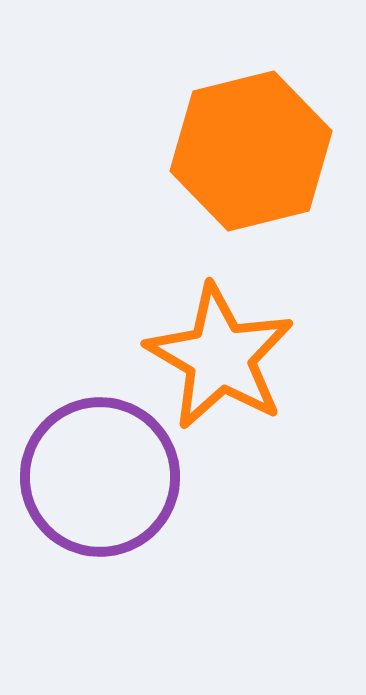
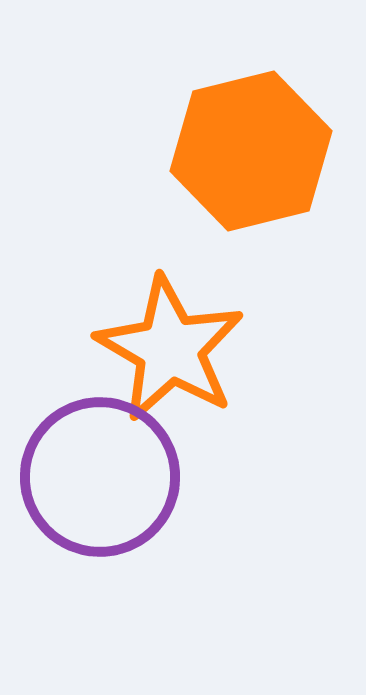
orange star: moved 50 px left, 8 px up
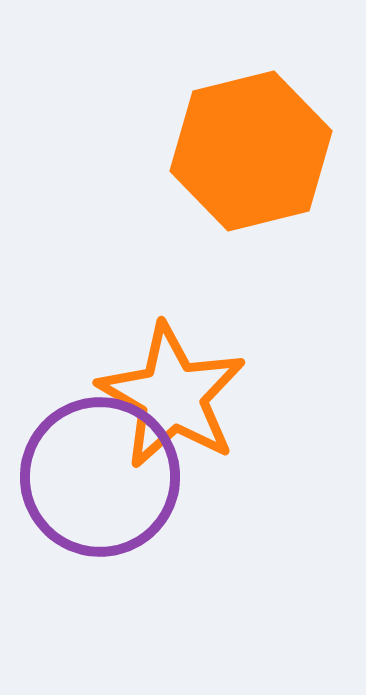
orange star: moved 2 px right, 47 px down
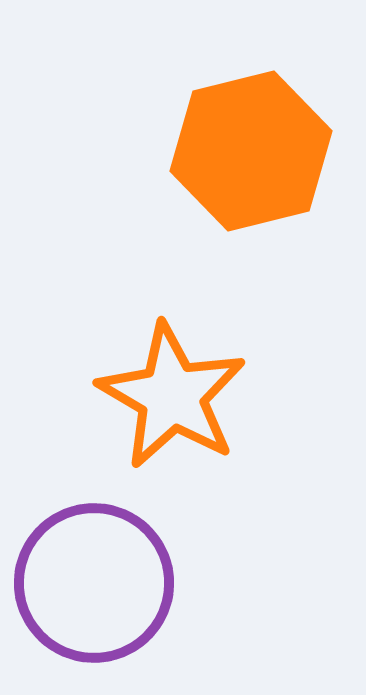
purple circle: moved 6 px left, 106 px down
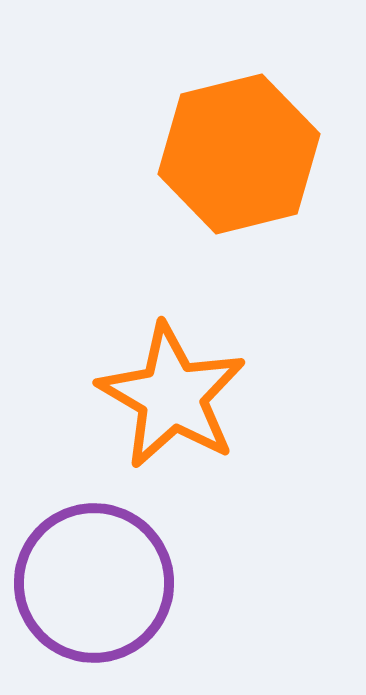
orange hexagon: moved 12 px left, 3 px down
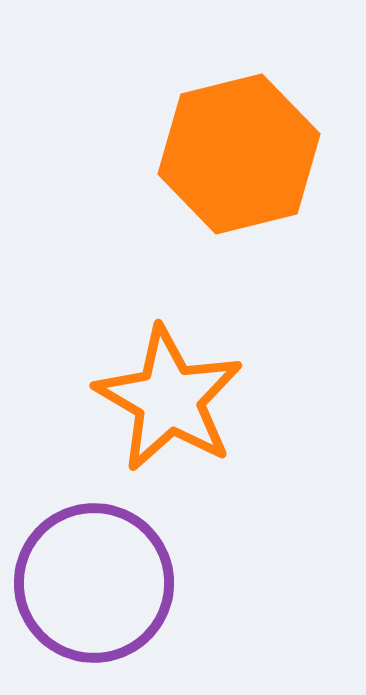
orange star: moved 3 px left, 3 px down
